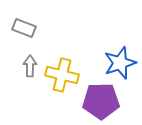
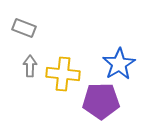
blue star: moved 1 px left, 1 px down; rotated 12 degrees counterclockwise
yellow cross: moved 1 px right, 1 px up; rotated 8 degrees counterclockwise
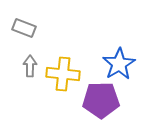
purple pentagon: moved 1 px up
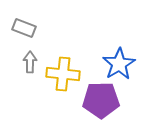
gray arrow: moved 4 px up
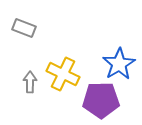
gray arrow: moved 20 px down
yellow cross: rotated 20 degrees clockwise
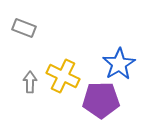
yellow cross: moved 2 px down
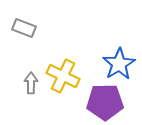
gray arrow: moved 1 px right, 1 px down
purple pentagon: moved 4 px right, 2 px down
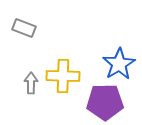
yellow cross: rotated 24 degrees counterclockwise
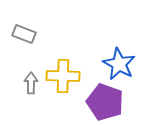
gray rectangle: moved 6 px down
blue star: rotated 12 degrees counterclockwise
purple pentagon: rotated 21 degrees clockwise
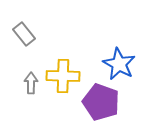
gray rectangle: rotated 30 degrees clockwise
purple pentagon: moved 4 px left
